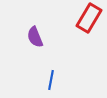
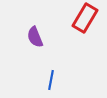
red rectangle: moved 4 px left
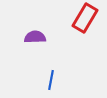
purple semicircle: rotated 110 degrees clockwise
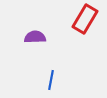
red rectangle: moved 1 px down
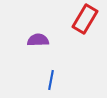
purple semicircle: moved 3 px right, 3 px down
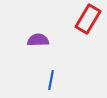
red rectangle: moved 3 px right
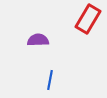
blue line: moved 1 px left
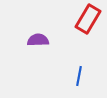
blue line: moved 29 px right, 4 px up
